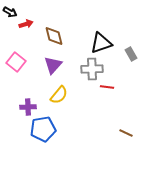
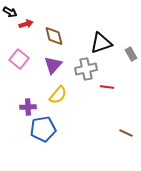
pink square: moved 3 px right, 3 px up
gray cross: moved 6 px left; rotated 10 degrees counterclockwise
yellow semicircle: moved 1 px left
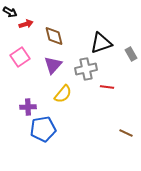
pink square: moved 1 px right, 2 px up; rotated 18 degrees clockwise
yellow semicircle: moved 5 px right, 1 px up
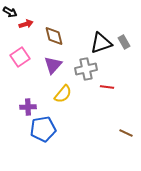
gray rectangle: moved 7 px left, 12 px up
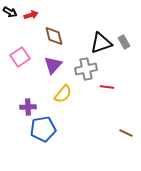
red arrow: moved 5 px right, 9 px up
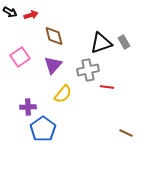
gray cross: moved 2 px right, 1 px down
blue pentagon: rotated 25 degrees counterclockwise
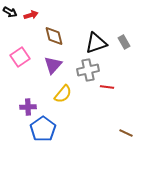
black triangle: moved 5 px left
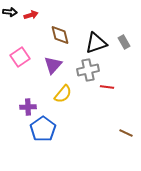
black arrow: rotated 24 degrees counterclockwise
brown diamond: moved 6 px right, 1 px up
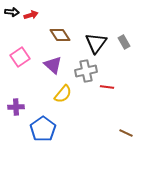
black arrow: moved 2 px right
brown diamond: rotated 20 degrees counterclockwise
black triangle: rotated 35 degrees counterclockwise
purple triangle: rotated 30 degrees counterclockwise
gray cross: moved 2 px left, 1 px down
purple cross: moved 12 px left
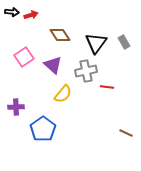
pink square: moved 4 px right
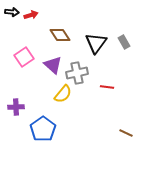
gray cross: moved 9 px left, 2 px down
